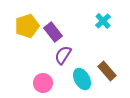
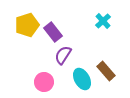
yellow pentagon: moved 1 px up
brown rectangle: moved 1 px left
pink circle: moved 1 px right, 1 px up
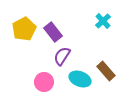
yellow pentagon: moved 3 px left, 4 px down; rotated 10 degrees counterclockwise
purple semicircle: moved 1 px left, 1 px down
cyan ellipse: moved 2 px left; rotated 40 degrees counterclockwise
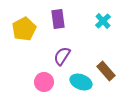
purple rectangle: moved 5 px right, 13 px up; rotated 30 degrees clockwise
cyan ellipse: moved 1 px right, 3 px down
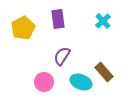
yellow pentagon: moved 1 px left, 1 px up
brown rectangle: moved 2 px left, 1 px down
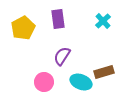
brown rectangle: rotated 66 degrees counterclockwise
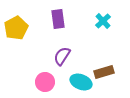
yellow pentagon: moved 7 px left
pink circle: moved 1 px right
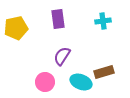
cyan cross: rotated 35 degrees clockwise
yellow pentagon: rotated 15 degrees clockwise
